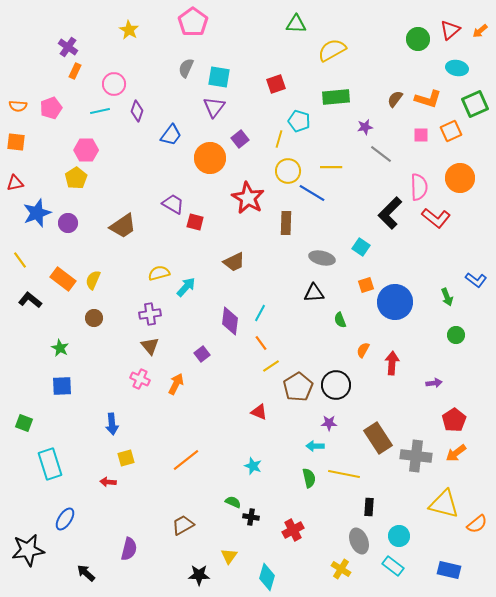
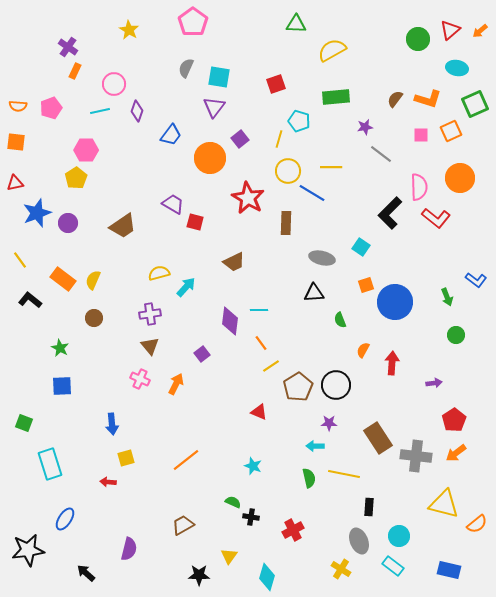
cyan line at (260, 313): moved 1 px left, 3 px up; rotated 60 degrees clockwise
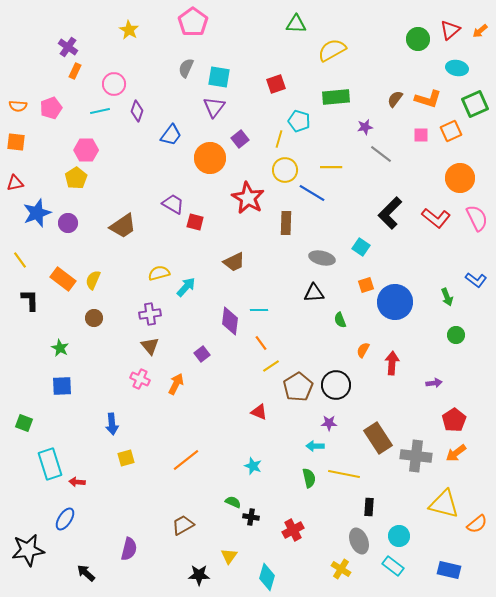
yellow circle at (288, 171): moved 3 px left, 1 px up
pink semicircle at (419, 187): moved 58 px right, 31 px down; rotated 24 degrees counterclockwise
black L-shape at (30, 300): rotated 50 degrees clockwise
red arrow at (108, 482): moved 31 px left
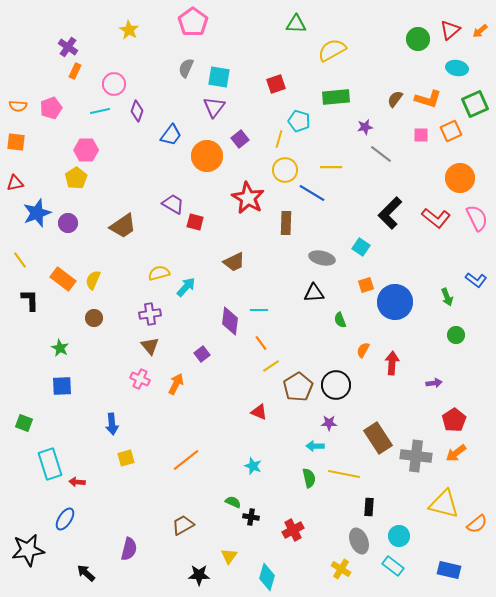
orange circle at (210, 158): moved 3 px left, 2 px up
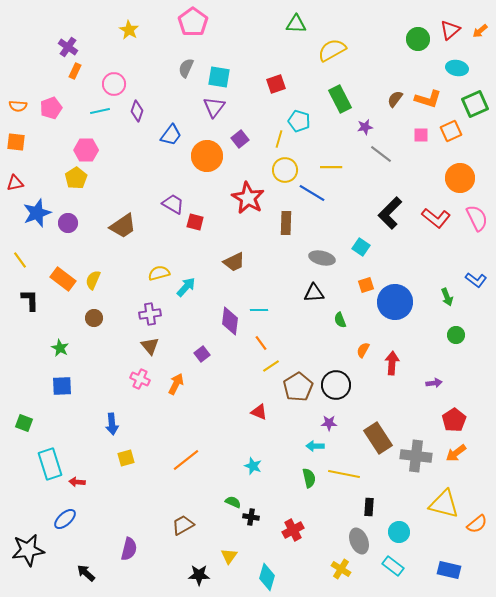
green rectangle at (336, 97): moved 4 px right, 2 px down; rotated 68 degrees clockwise
blue ellipse at (65, 519): rotated 15 degrees clockwise
cyan circle at (399, 536): moved 4 px up
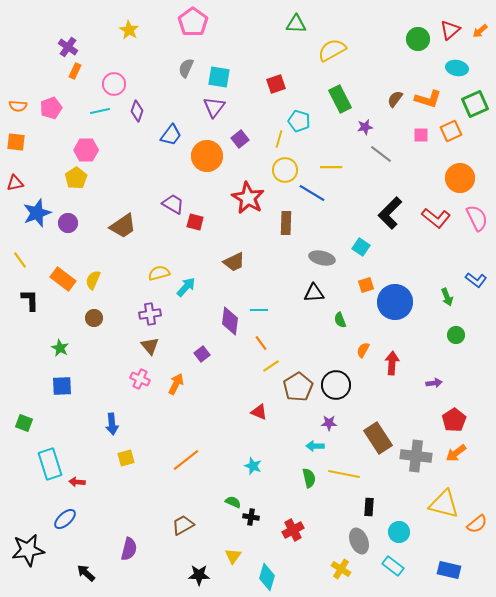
yellow triangle at (229, 556): moved 4 px right
